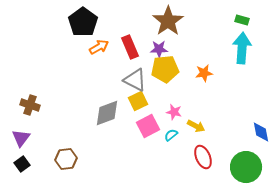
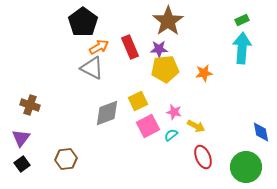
green rectangle: rotated 40 degrees counterclockwise
gray triangle: moved 43 px left, 12 px up
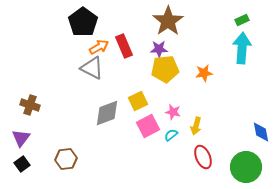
red rectangle: moved 6 px left, 1 px up
pink star: moved 1 px left
yellow arrow: rotated 78 degrees clockwise
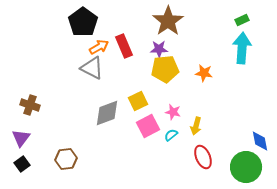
orange star: rotated 18 degrees clockwise
blue diamond: moved 1 px left, 9 px down
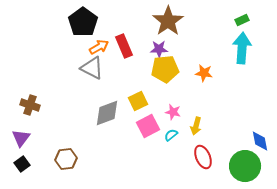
green circle: moved 1 px left, 1 px up
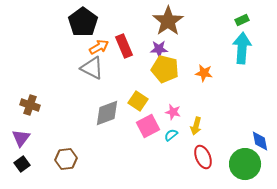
yellow pentagon: rotated 20 degrees clockwise
yellow square: rotated 30 degrees counterclockwise
green circle: moved 2 px up
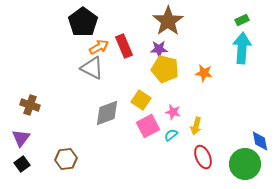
yellow square: moved 3 px right, 1 px up
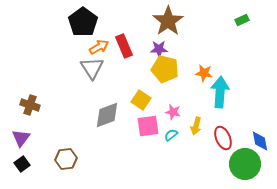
cyan arrow: moved 22 px left, 44 px down
gray triangle: rotated 30 degrees clockwise
gray diamond: moved 2 px down
pink square: rotated 20 degrees clockwise
red ellipse: moved 20 px right, 19 px up
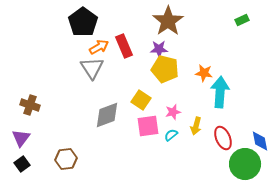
pink star: rotated 28 degrees counterclockwise
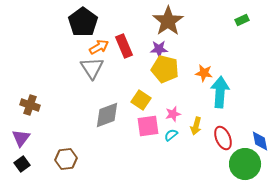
pink star: moved 2 px down
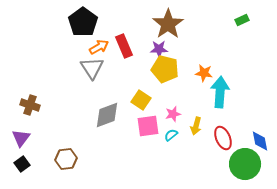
brown star: moved 3 px down
